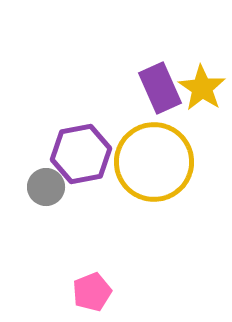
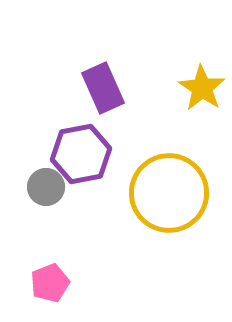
purple rectangle: moved 57 px left
yellow circle: moved 15 px right, 31 px down
pink pentagon: moved 42 px left, 9 px up
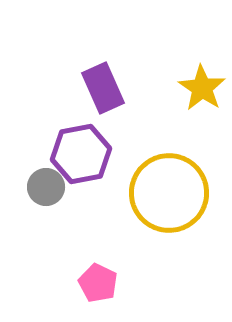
pink pentagon: moved 48 px right; rotated 24 degrees counterclockwise
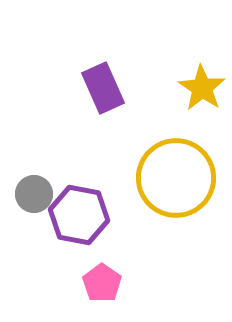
purple hexagon: moved 2 px left, 61 px down; rotated 22 degrees clockwise
gray circle: moved 12 px left, 7 px down
yellow circle: moved 7 px right, 15 px up
pink pentagon: moved 4 px right; rotated 9 degrees clockwise
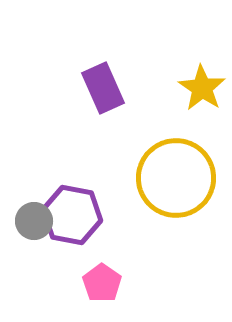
gray circle: moved 27 px down
purple hexagon: moved 7 px left
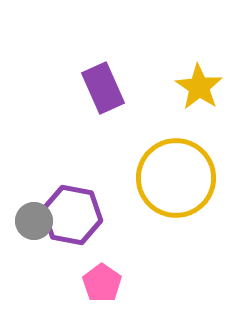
yellow star: moved 3 px left, 1 px up
